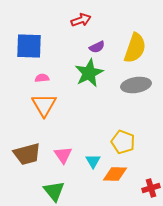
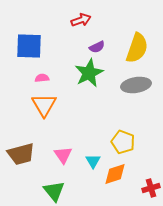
yellow semicircle: moved 2 px right
brown trapezoid: moved 6 px left
orange diamond: rotated 20 degrees counterclockwise
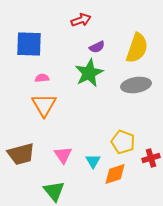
blue square: moved 2 px up
red cross: moved 30 px up
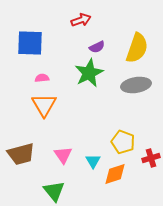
blue square: moved 1 px right, 1 px up
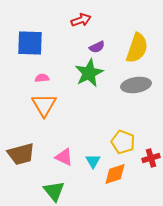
pink triangle: moved 1 px right, 2 px down; rotated 30 degrees counterclockwise
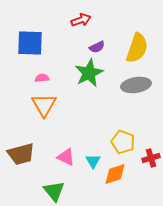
pink triangle: moved 2 px right
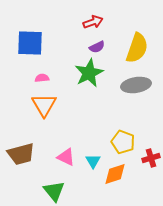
red arrow: moved 12 px right, 2 px down
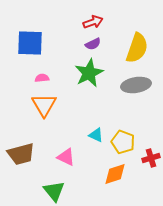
purple semicircle: moved 4 px left, 3 px up
cyan triangle: moved 3 px right, 26 px up; rotated 35 degrees counterclockwise
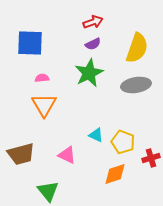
pink triangle: moved 1 px right, 2 px up
green triangle: moved 6 px left
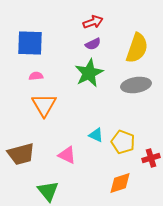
pink semicircle: moved 6 px left, 2 px up
orange diamond: moved 5 px right, 9 px down
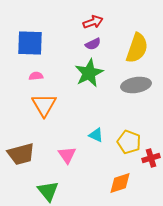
yellow pentagon: moved 6 px right
pink triangle: rotated 30 degrees clockwise
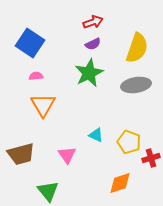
blue square: rotated 32 degrees clockwise
orange triangle: moved 1 px left
